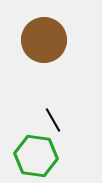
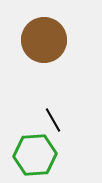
green hexagon: moved 1 px left, 1 px up; rotated 12 degrees counterclockwise
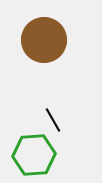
green hexagon: moved 1 px left
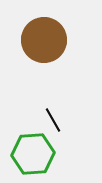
green hexagon: moved 1 px left, 1 px up
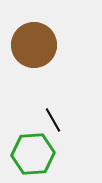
brown circle: moved 10 px left, 5 px down
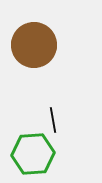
black line: rotated 20 degrees clockwise
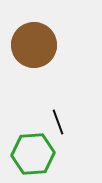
black line: moved 5 px right, 2 px down; rotated 10 degrees counterclockwise
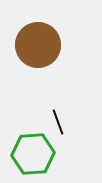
brown circle: moved 4 px right
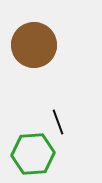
brown circle: moved 4 px left
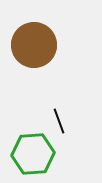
black line: moved 1 px right, 1 px up
